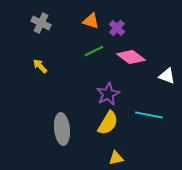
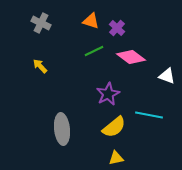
yellow semicircle: moved 6 px right, 4 px down; rotated 20 degrees clockwise
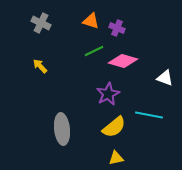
purple cross: rotated 21 degrees counterclockwise
pink diamond: moved 8 px left, 4 px down; rotated 20 degrees counterclockwise
white triangle: moved 2 px left, 2 px down
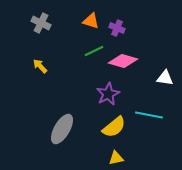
white triangle: rotated 12 degrees counterclockwise
gray ellipse: rotated 36 degrees clockwise
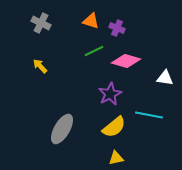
pink diamond: moved 3 px right
purple star: moved 2 px right
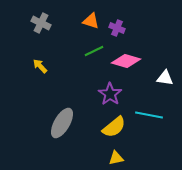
purple star: rotated 10 degrees counterclockwise
gray ellipse: moved 6 px up
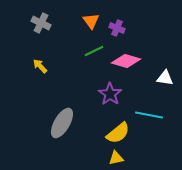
orange triangle: rotated 36 degrees clockwise
yellow semicircle: moved 4 px right, 6 px down
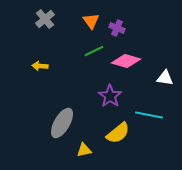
gray cross: moved 4 px right, 4 px up; rotated 24 degrees clockwise
yellow arrow: rotated 42 degrees counterclockwise
purple star: moved 2 px down
yellow triangle: moved 32 px left, 8 px up
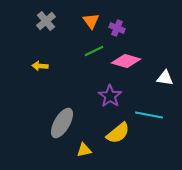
gray cross: moved 1 px right, 2 px down
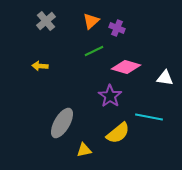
orange triangle: rotated 24 degrees clockwise
pink diamond: moved 6 px down
cyan line: moved 2 px down
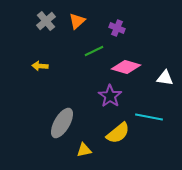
orange triangle: moved 14 px left
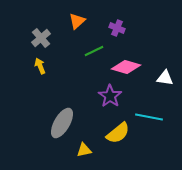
gray cross: moved 5 px left, 17 px down
yellow arrow: rotated 63 degrees clockwise
